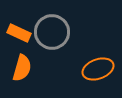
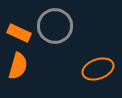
gray circle: moved 3 px right, 6 px up
orange semicircle: moved 4 px left, 2 px up
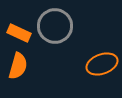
orange ellipse: moved 4 px right, 5 px up
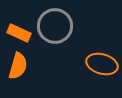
orange ellipse: rotated 36 degrees clockwise
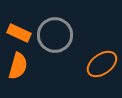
gray circle: moved 9 px down
orange ellipse: rotated 52 degrees counterclockwise
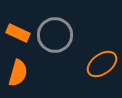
orange rectangle: moved 1 px left
orange semicircle: moved 7 px down
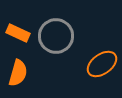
gray circle: moved 1 px right, 1 px down
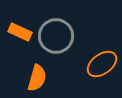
orange rectangle: moved 2 px right, 1 px up
orange semicircle: moved 19 px right, 5 px down
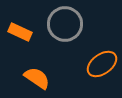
gray circle: moved 9 px right, 12 px up
orange semicircle: rotated 72 degrees counterclockwise
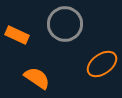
orange rectangle: moved 3 px left, 3 px down
